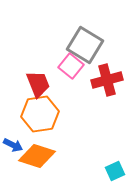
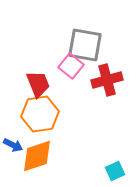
gray square: rotated 21 degrees counterclockwise
orange diamond: rotated 36 degrees counterclockwise
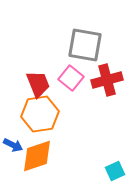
pink square: moved 12 px down
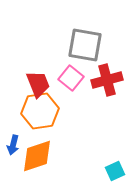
orange hexagon: moved 3 px up
blue arrow: rotated 78 degrees clockwise
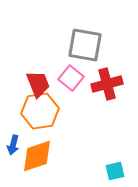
red cross: moved 4 px down
cyan square: rotated 12 degrees clockwise
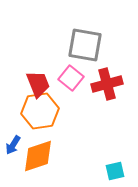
blue arrow: rotated 18 degrees clockwise
orange diamond: moved 1 px right
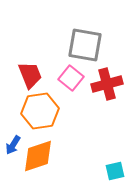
red trapezoid: moved 8 px left, 9 px up
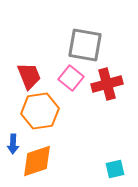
red trapezoid: moved 1 px left, 1 px down
blue arrow: moved 1 px up; rotated 30 degrees counterclockwise
orange diamond: moved 1 px left, 5 px down
cyan square: moved 2 px up
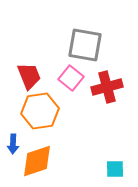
red cross: moved 3 px down
cyan square: rotated 12 degrees clockwise
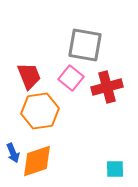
blue arrow: moved 9 px down; rotated 24 degrees counterclockwise
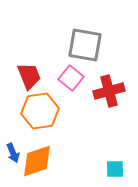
red cross: moved 2 px right, 4 px down
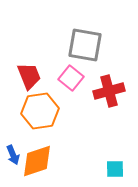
blue arrow: moved 2 px down
